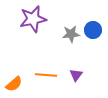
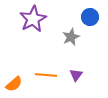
purple star: rotated 16 degrees counterclockwise
blue circle: moved 3 px left, 13 px up
gray star: moved 3 px down; rotated 18 degrees counterclockwise
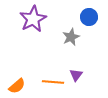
blue circle: moved 1 px left
orange line: moved 7 px right, 7 px down
orange semicircle: moved 3 px right, 2 px down
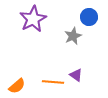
gray star: moved 2 px right, 1 px up
purple triangle: rotated 32 degrees counterclockwise
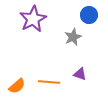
blue circle: moved 2 px up
gray star: moved 1 px down
purple triangle: moved 4 px right, 1 px up; rotated 16 degrees counterclockwise
orange line: moved 4 px left
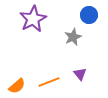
purple triangle: rotated 32 degrees clockwise
orange line: rotated 25 degrees counterclockwise
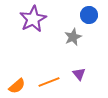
purple triangle: moved 1 px left
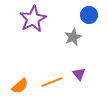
orange line: moved 3 px right
orange semicircle: moved 3 px right
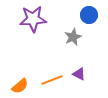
purple star: rotated 24 degrees clockwise
purple triangle: rotated 24 degrees counterclockwise
orange line: moved 2 px up
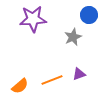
purple triangle: rotated 48 degrees counterclockwise
